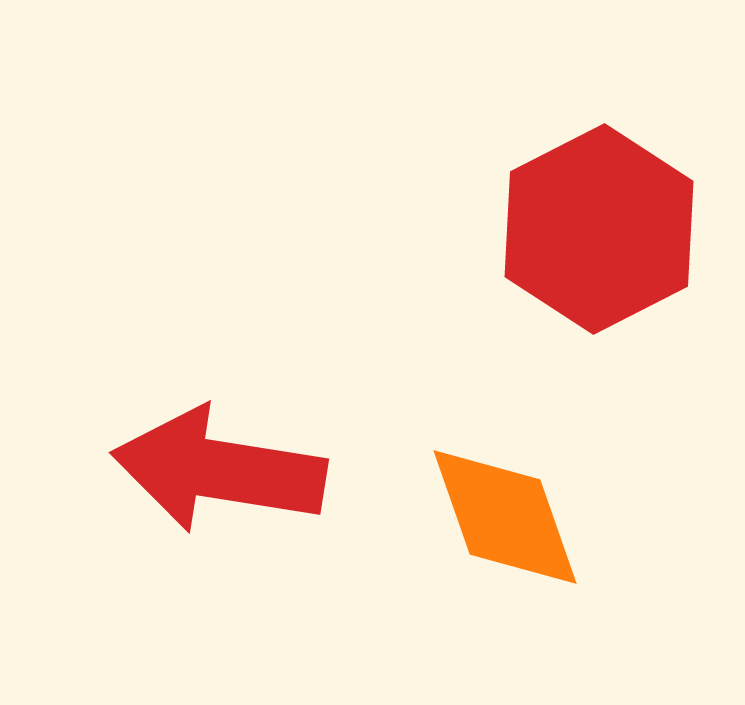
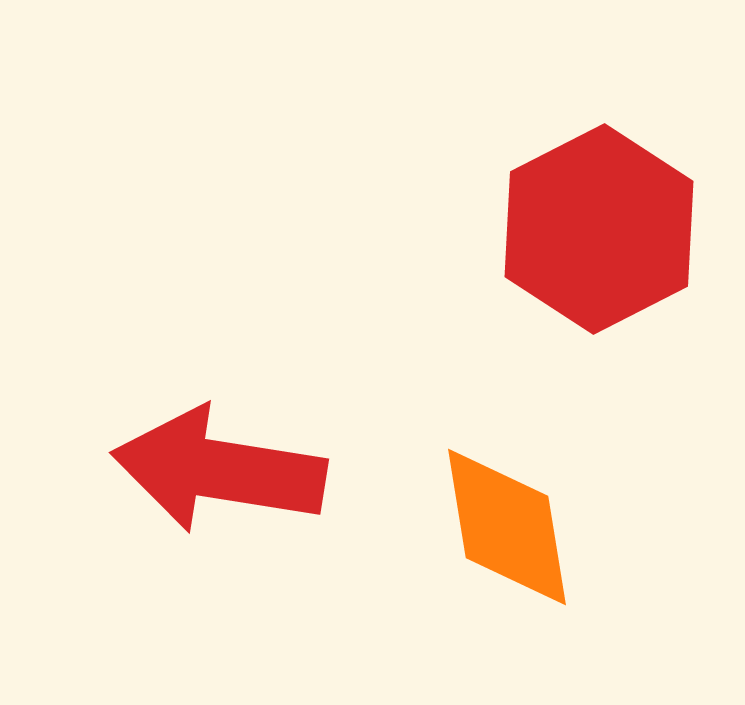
orange diamond: moved 2 px right, 10 px down; rotated 10 degrees clockwise
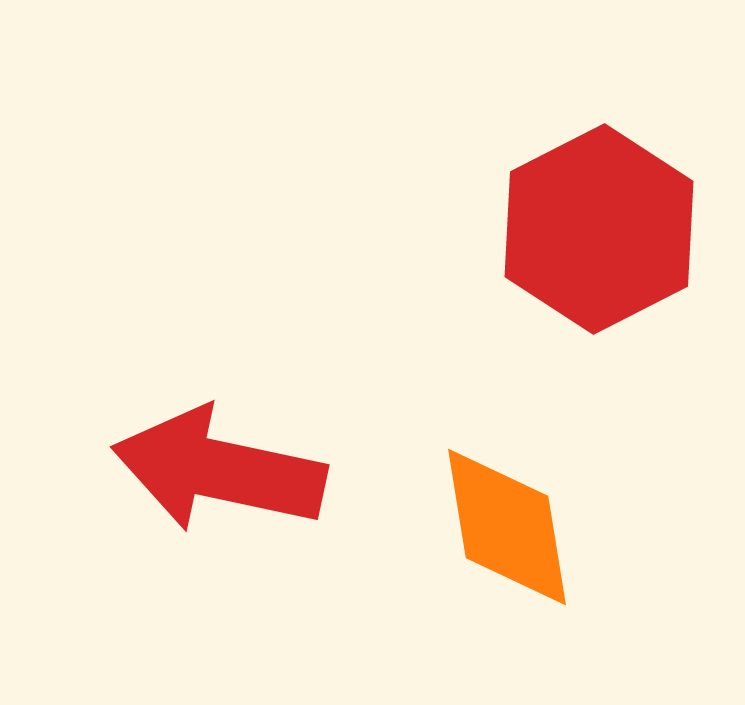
red arrow: rotated 3 degrees clockwise
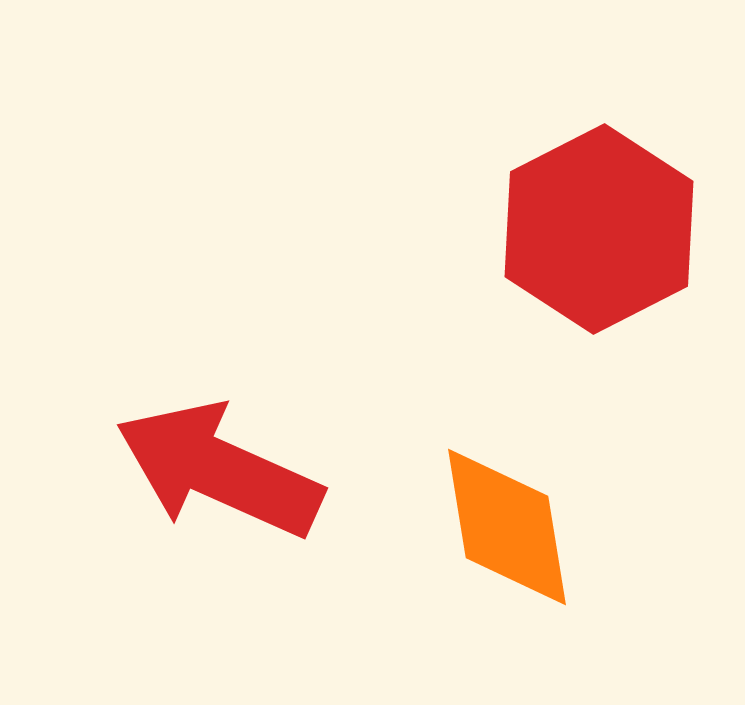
red arrow: rotated 12 degrees clockwise
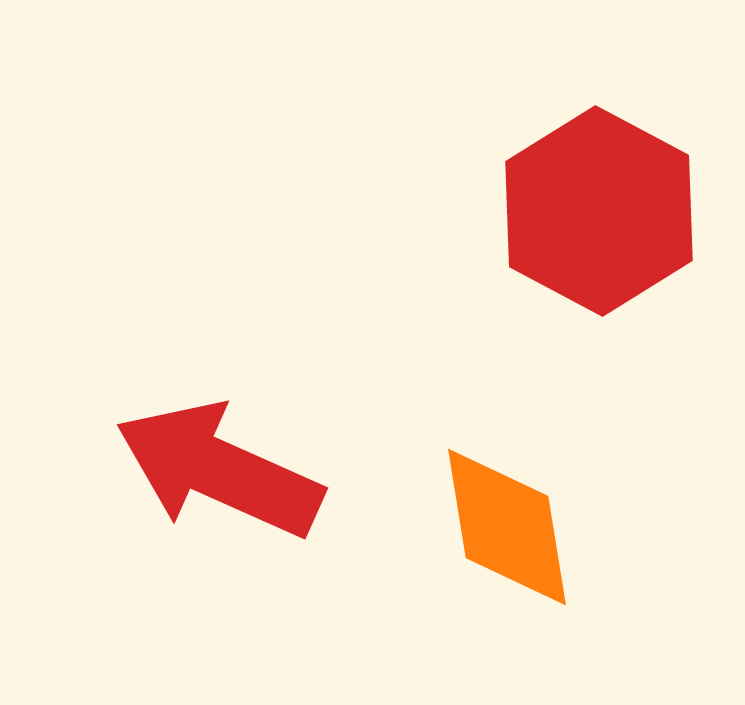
red hexagon: moved 18 px up; rotated 5 degrees counterclockwise
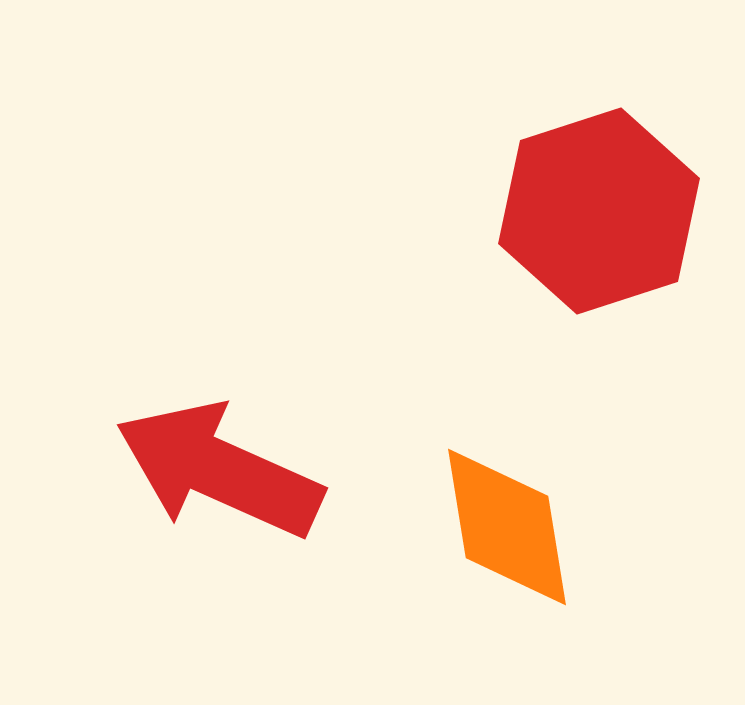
red hexagon: rotated 14 degrees clockwise
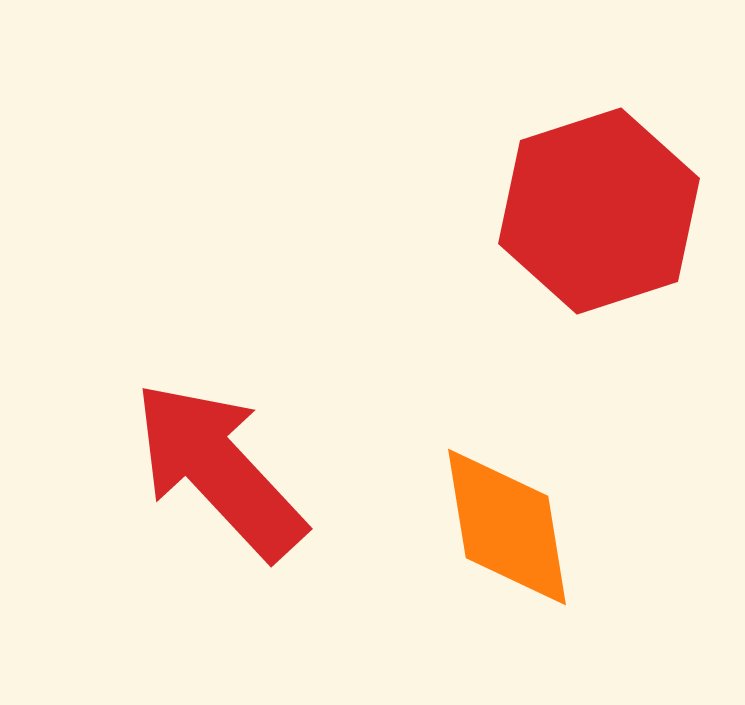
red arrow: rotated 23 degrees clockwise
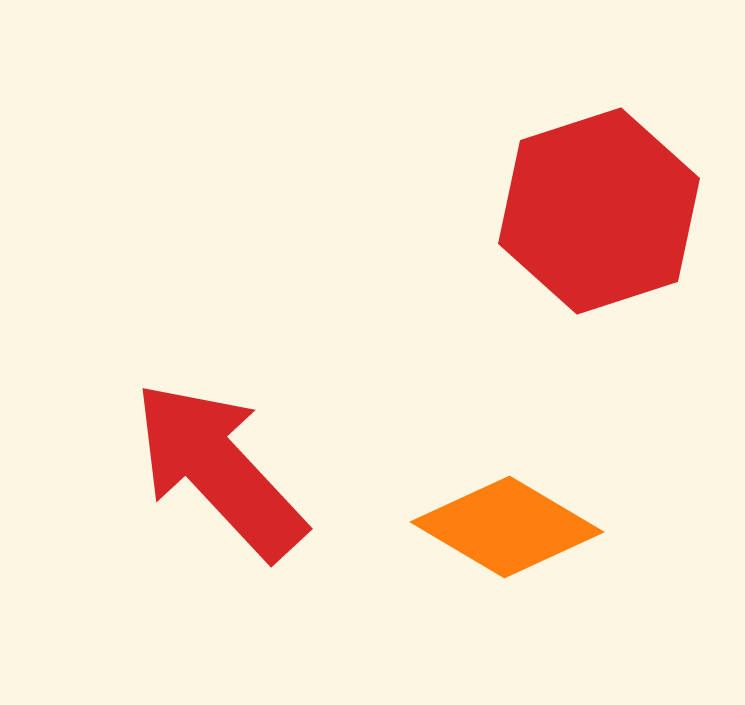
orange diamond: rotated 50 degrees counterclockwise
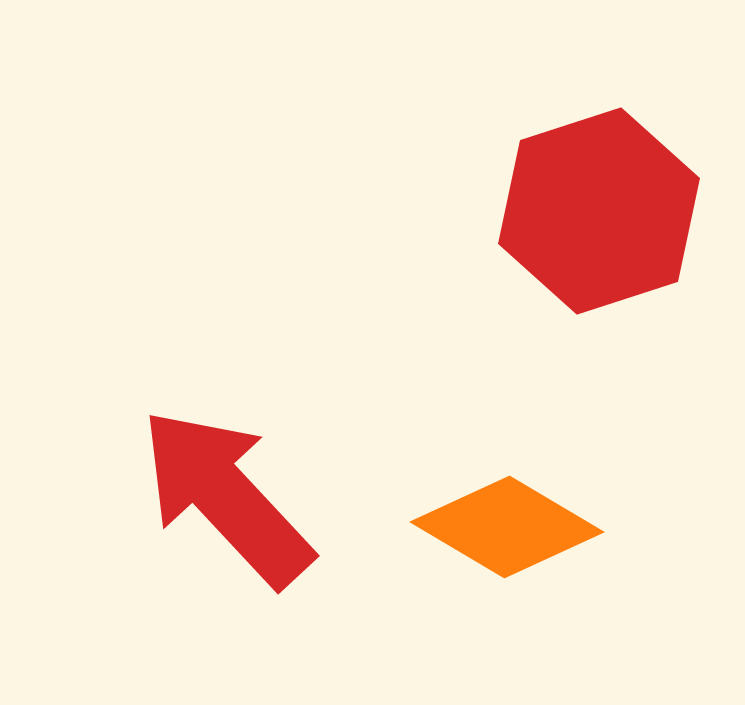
red arrow: moved 7 px right, 27 px down
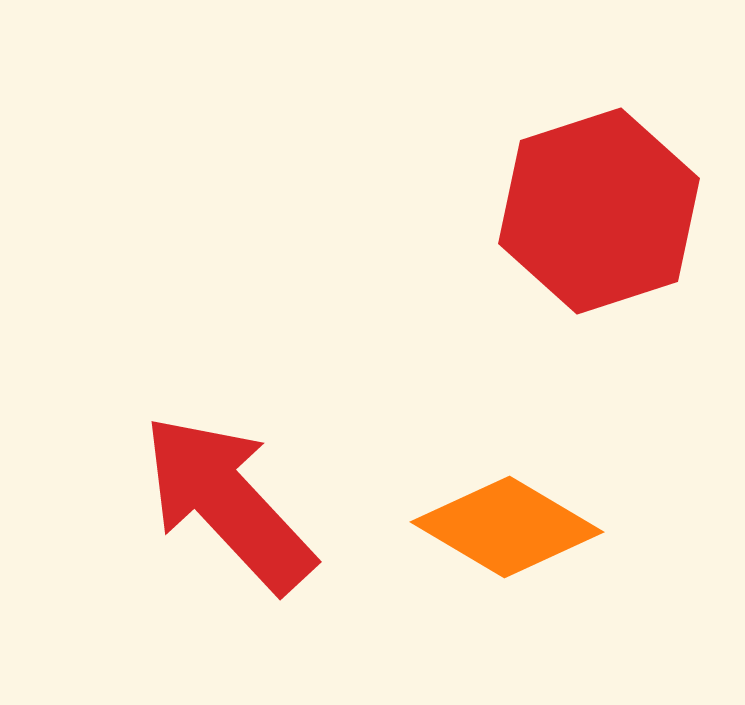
red arrow: moved 2 px right, 6 px down
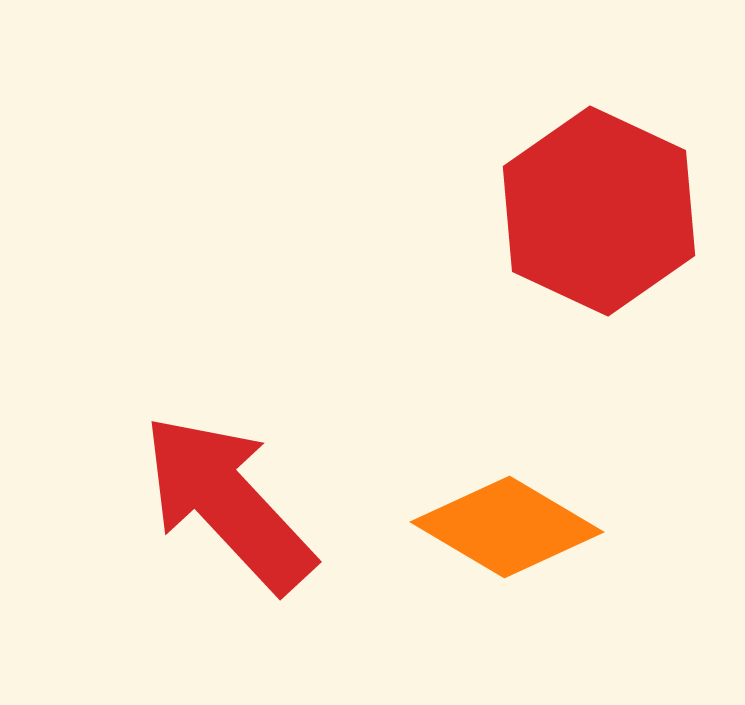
red hexagon: rotated 17 degrees counterclockwise
